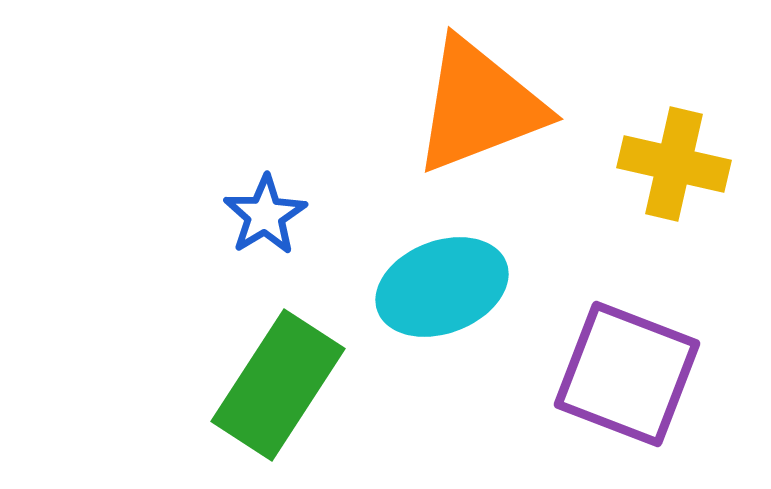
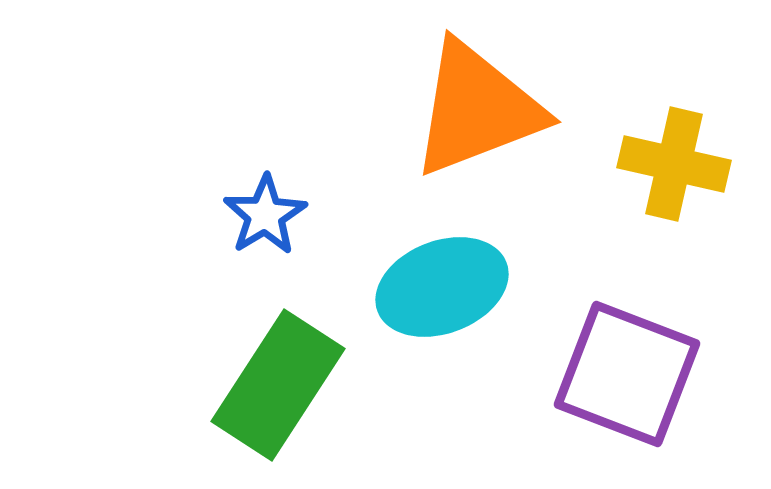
orange triangle: moved 2 px left, 3 px down
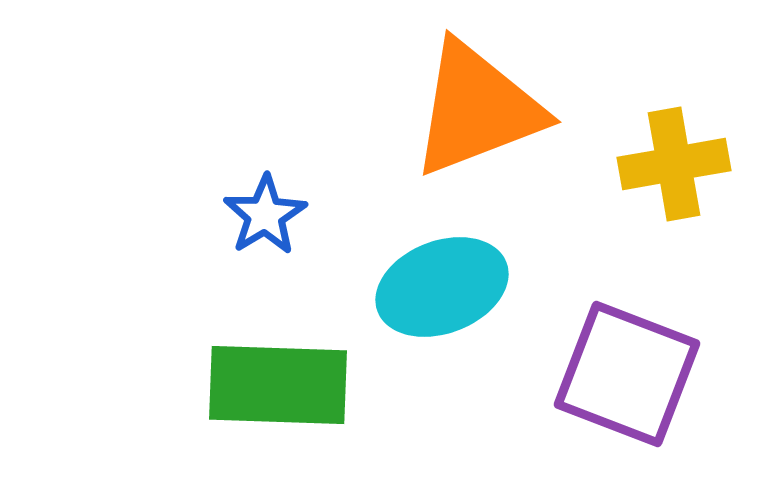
yellow cross: rotated 23 degrees counterclockwise
green rectangle: rotated 59 degrees clockwise
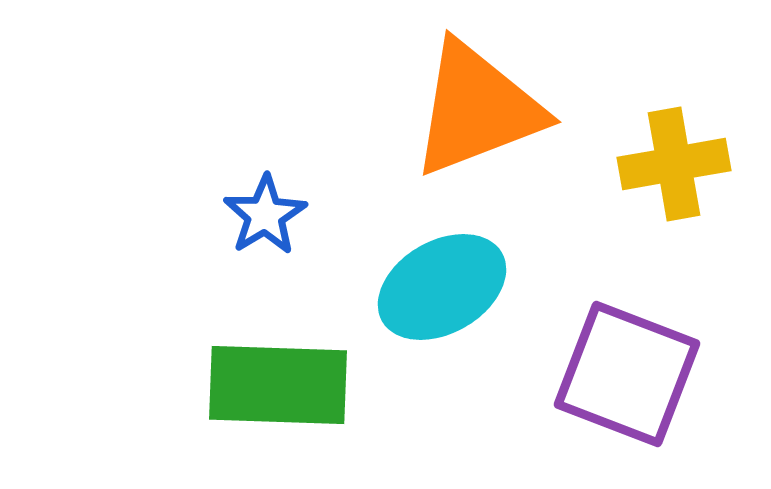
cyan ellipse: rotated 9 degrees counterclockwise
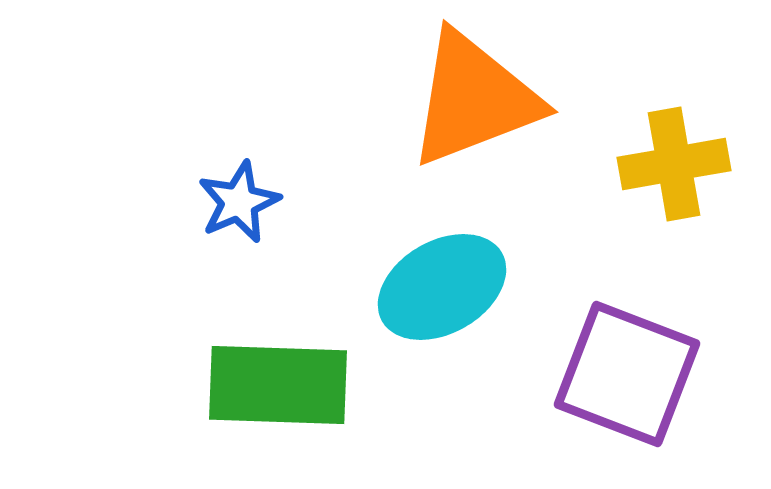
orange triangle: moved 3 px left, 10 px up
blue star: moved 26 px left, 13 px up; rotated 8 degrees clockwise
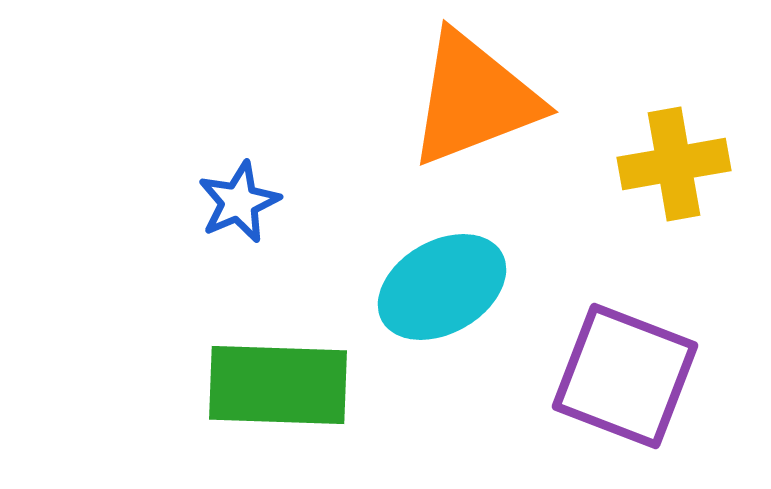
purple square: moved 2 px left, 2 px down
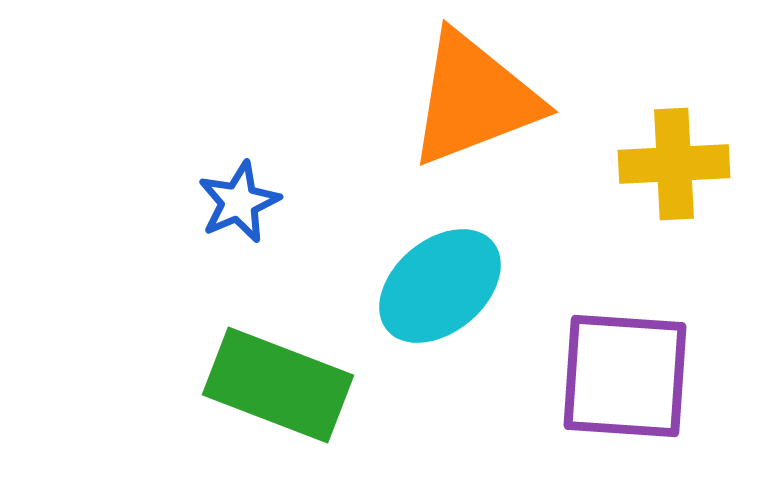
yellow cross: rotated 7 degrees clockwise
cyan ellipse: moved 2 px left, 1 px up; rotated 10 degrees counterclockwise
purple square: rotated 17 degrees counterclockwise
green rectangle: rotated 19 degrees clockwise
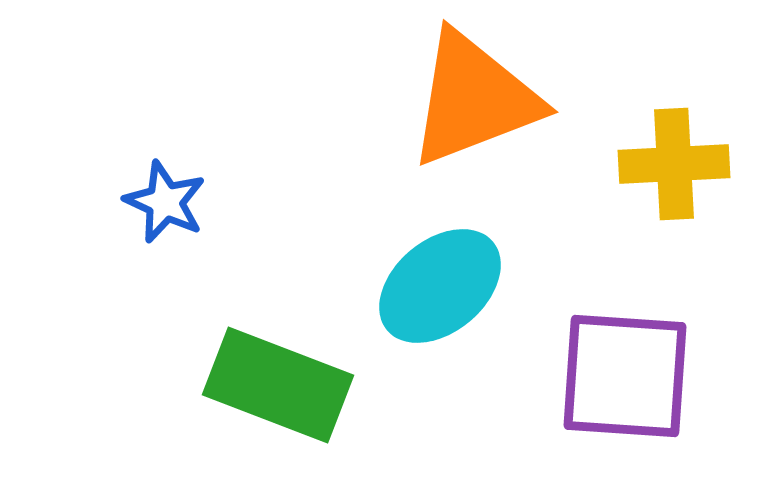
blue star: moved 74 px left; rotated 24 degrees counterclockwise
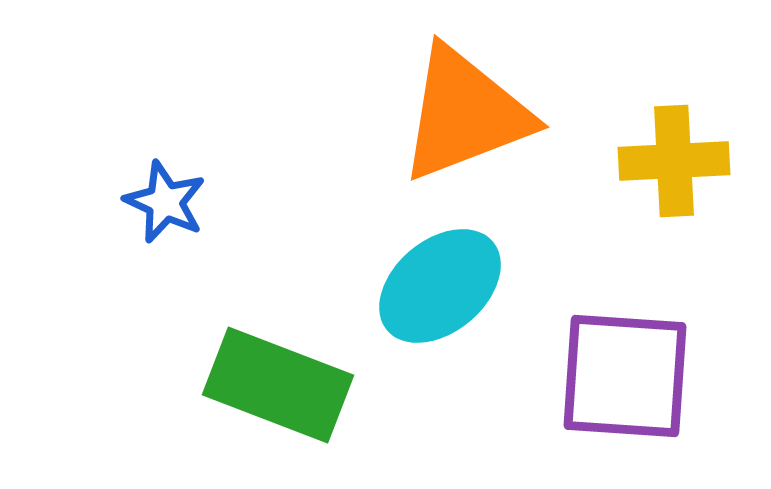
orange triangle: moved 9 px left, 15 px down
yellow cross: moved 3 px up
